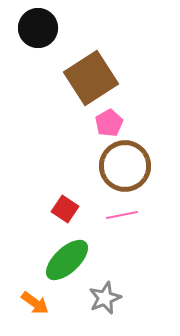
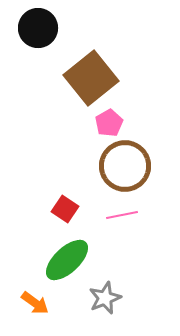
brown square: rotated 6 degrees counterclockwise
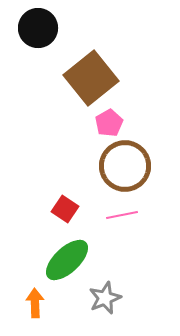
orange arrow: rotated 128 degrees counterclockwise
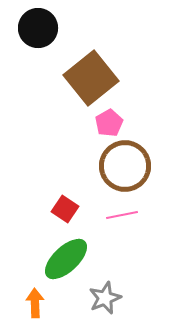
green ellipse: moved 1 px left, 1 px up
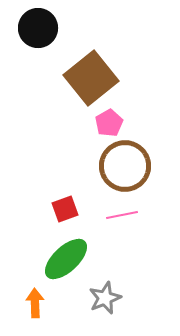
red square: rotated 36 degrees clockwise
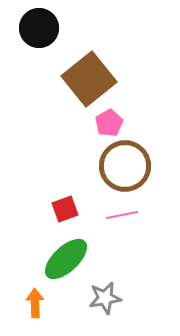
black circle: moved 1 px right
brown square: moved 2 px left, 1 px down
gray star: rotated 12 degrees clockwise
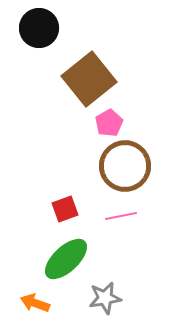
pink line: moved 1 px left, 1 px down
orange arrow: rotated 68 degrees counterclockwise
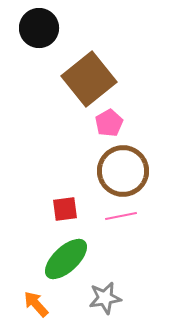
brown circle: moved 2 px left, 5 px down
red square: rotated 12 degrees clockwise
orange arrow: moved 1 px right, 1 px down; rotated 28 degrees clockwise
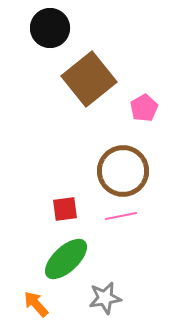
black circle: moved 11 px right
pink pentagon: moved 35 px right, 15 px up
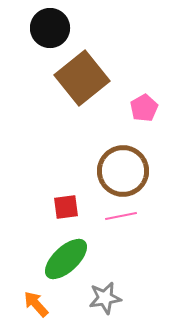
brown square: moved 7 px left, 1 px up
red square: moved 1 px right, 2 px up
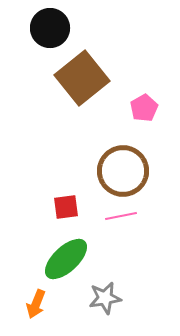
orange arrow: rotated 116 degrees counterclockwise
